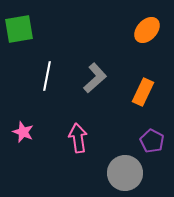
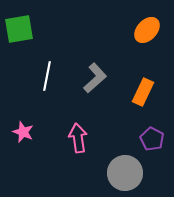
purple pentagon: moved 2 px up
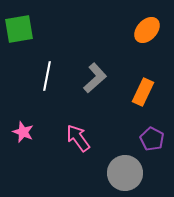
pink arrow: rotated 28 degrees counterclockwise
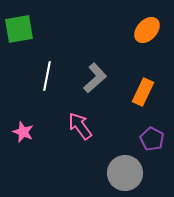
pink arrow: moved 2 px right, 12 px up
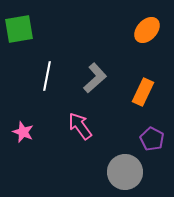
gray circle: moved 1 px up
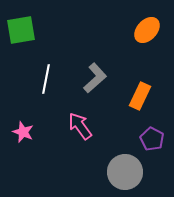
green square: moved 2 px right, 1 px down
white line: moved 1 px left, 3 px down
orange rectangle: moved 3 px left, 4 px down
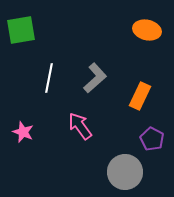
orange ellipse: rotated 60 degrees clockwise
white line: moved 3 px right, 1 px up
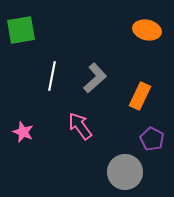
white line: moved 3 px right, 2 px up
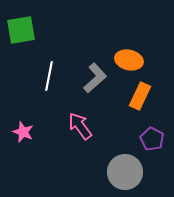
orange ellipse: moved 18 px left, 30 px down
white line: moved 3 px left
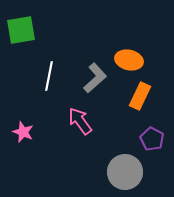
pink arrow: moved 5 px up
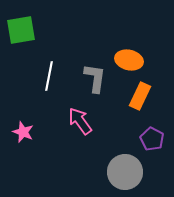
gray L-shape: rotated 40 degrees counterclockwise
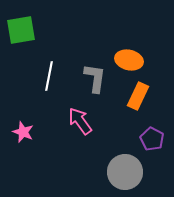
orange rectangle: moved 2 px left
